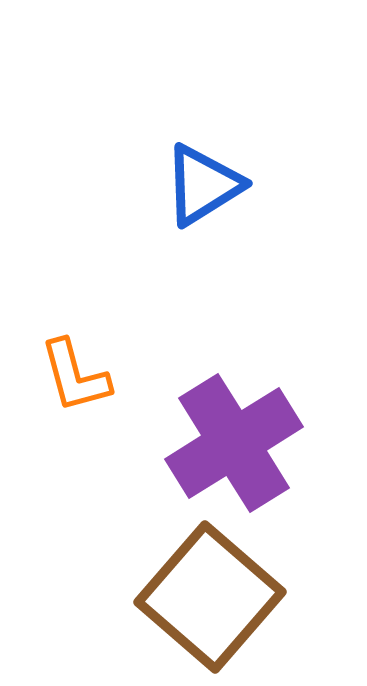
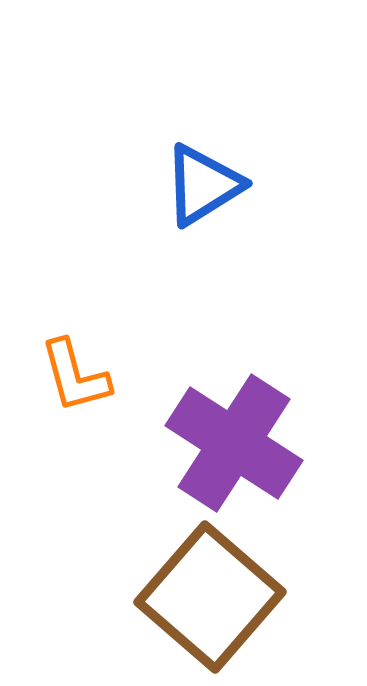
purple cross: rotated 25 degrees counterclockwise
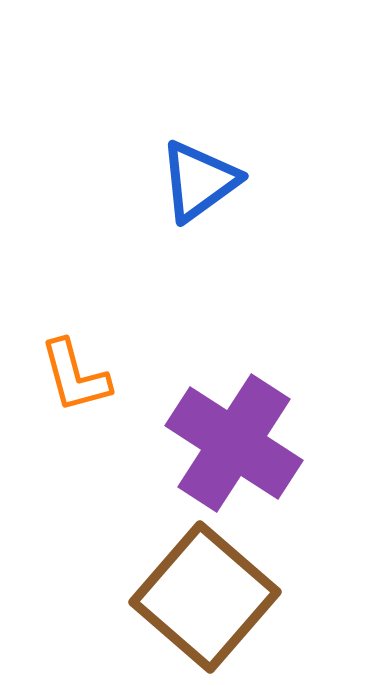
blue triangle: moved 4 px left, 4 px up; rotated 4 degrees counterclockwise
brown square: moved 5 px left
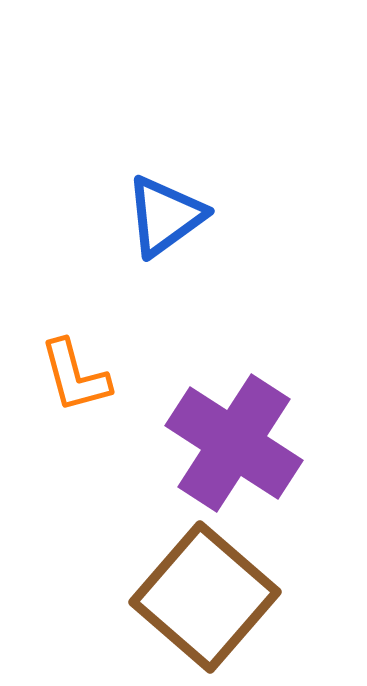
blue triangle: moved 34 px left, 35 px down
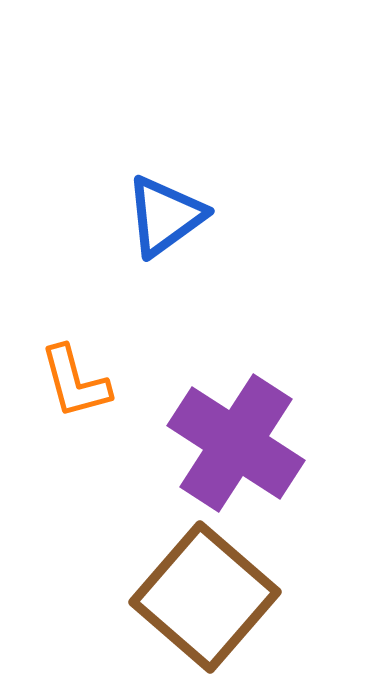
orange L-shape: moved 6 px down
purple cross: moved 2 px right
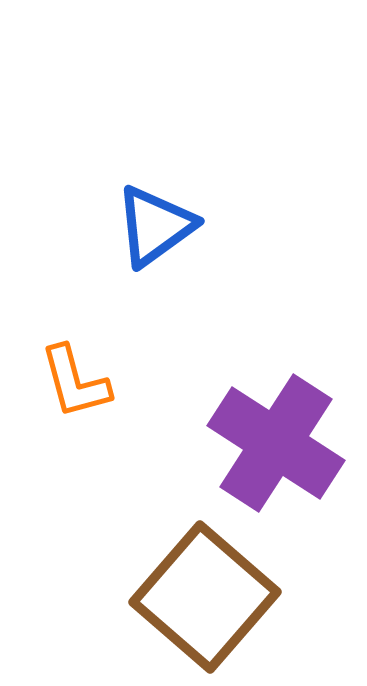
blue triangle: moved 10 px left, 10 px down
purple cross: moved 40 px right
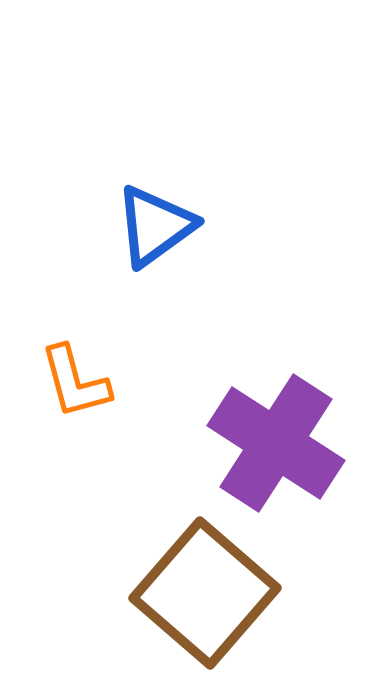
brown square: moved 4 px up
